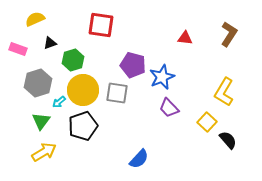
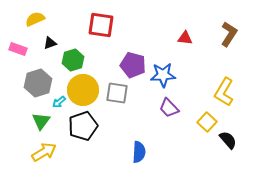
blue star: moved 1 px right, 2 px up; rotated 20 degrees clockwise
blue semicircle: moved 7 px up; rotated 40 degrees counterclockwise
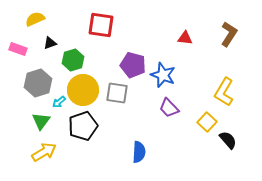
blue star: rotated 25 degrees clockwise
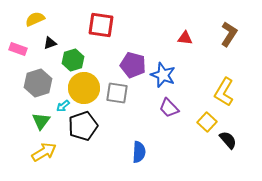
yellow circle: moved 1 px right, 2 px up
cyan arrow: moved 4 px right, 4 px down
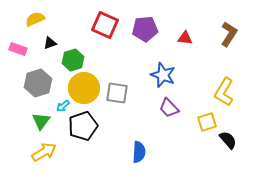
red square: moved 4 px right; rotated 16 degrees clockwise
purple pentagon: moved 12 px right, 36 px up; rotated 20 degrees counterclockwise
yellow square: rotated 30 degrees clockwise
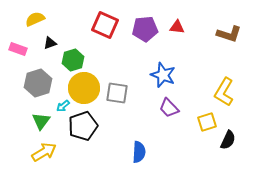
brown L-shape: rotated 75 degrees clockwise
red triangle: moved 8 px left, 11 px up
black semicircle: rotated 66 degrees clockwise
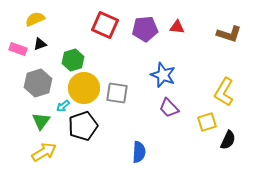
black triangle: moved 10 px left, 1 px down
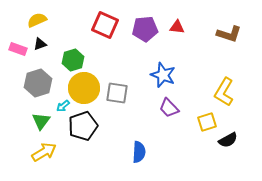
yellow semicircle: moved 2 px right, 1 px down
black semicircle: rotated 36 degrees clockwise
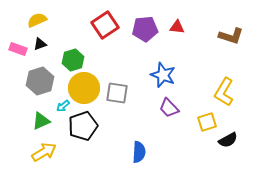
red square: rotated 32 degrees clockwise
brown L-shape: moved 2 px right, 2 px down
gray hexagon: moved 2 px right, 2 px up
green triangle: rotated 30 degrees clockwise
